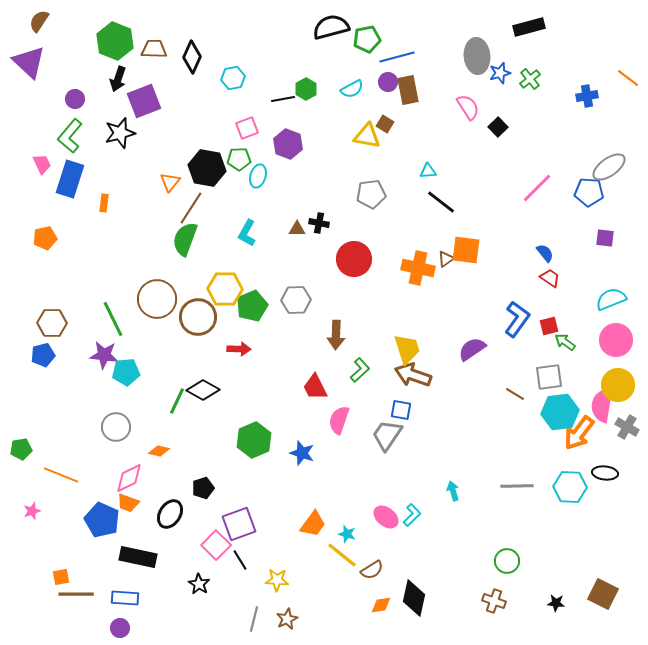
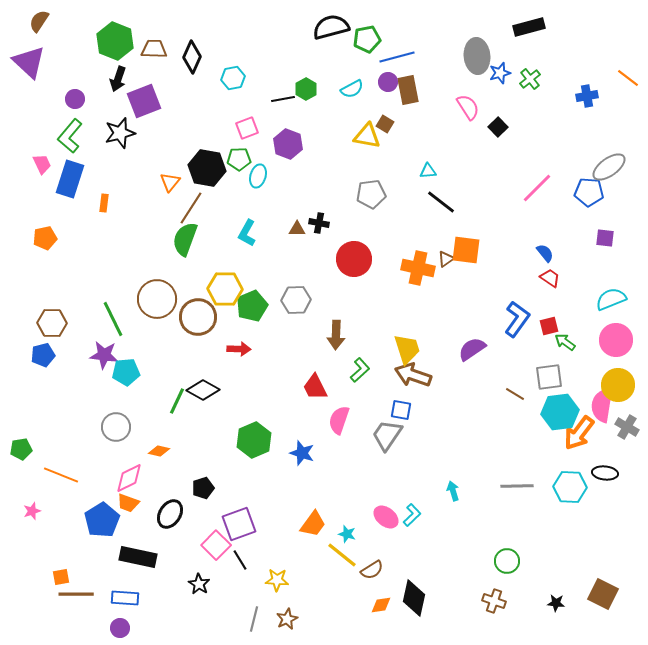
blue pentagon at (102, 520): rotated 16 degrees clockwise
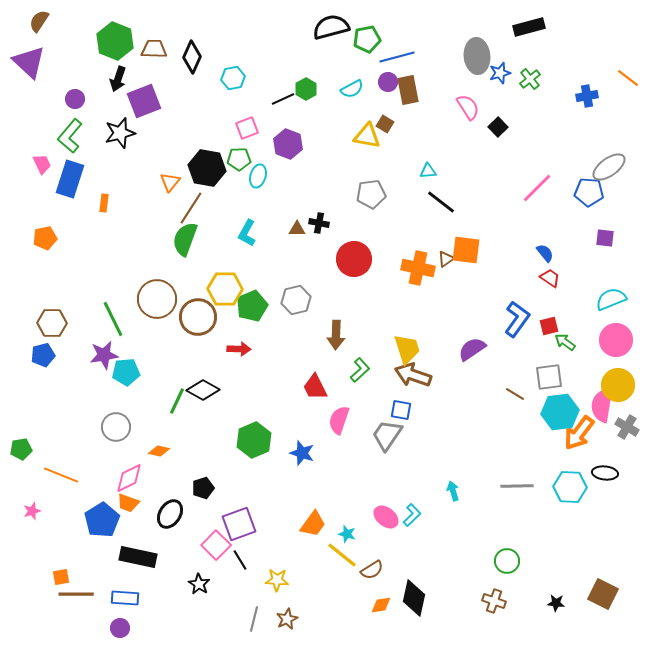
black line at (283, 99): rotated 15 degrees counterclockwise
gray hexagon at (296, 300): rotated 12 degrees counterclockwise
purple star at (104, 355): rotated 16 degrees counterclockwise
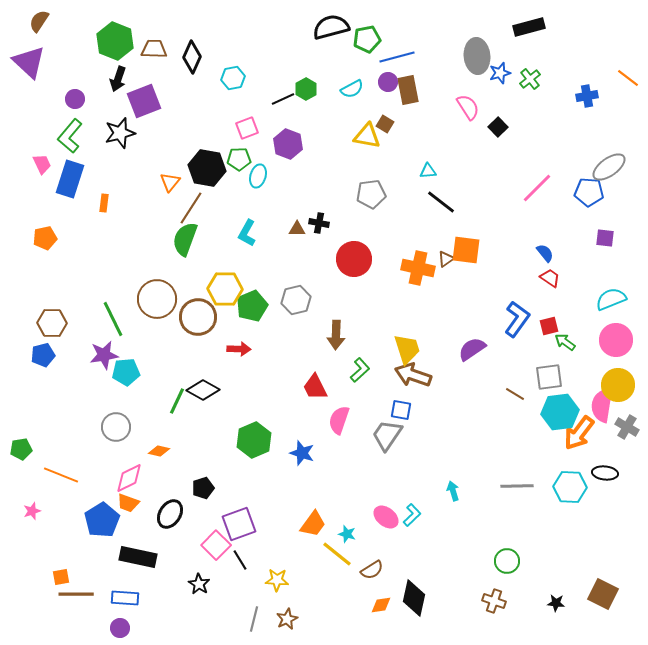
yellow line at (342, 555): moved 5 px left, 1 px up
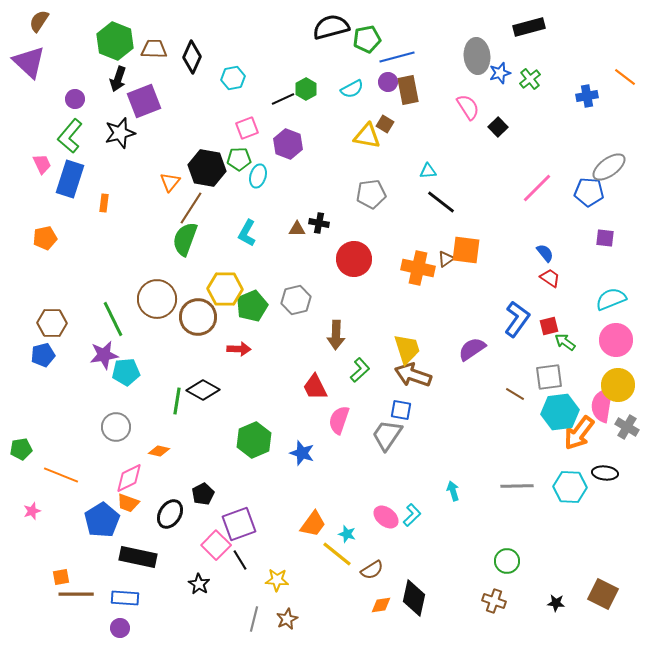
orange line at (628, 78): moved 3 px left, 1 px up
green line at (177, 401): rotated 16 degrees counterclockwise
black pentagon at (203, 488): moved 6 px down; rotated 10 degrees counterclockwise
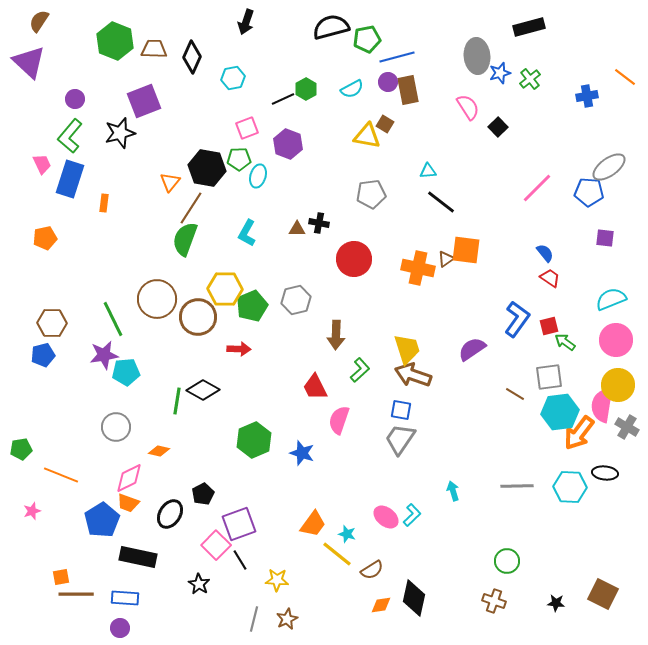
black arrow at (118, 79): moved 128 px right, 57 px up
gray trapezoid at (387, 435): moved 13 px right, 4 px down
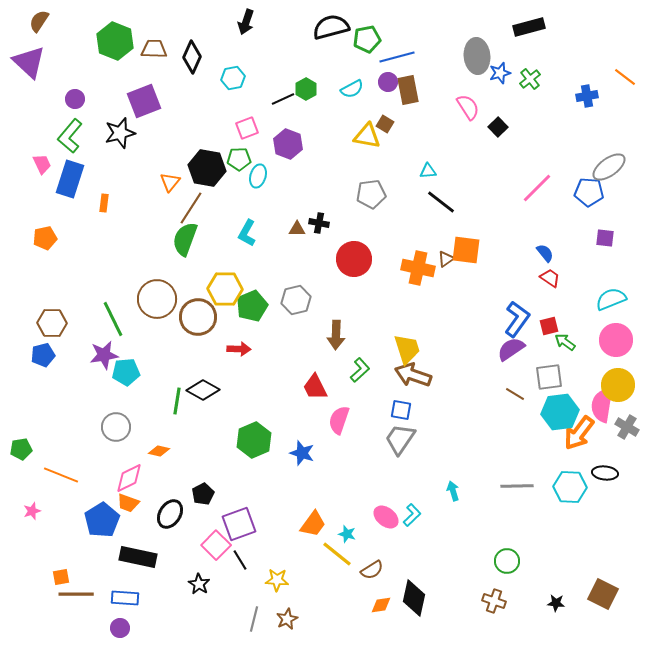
purple semicircle at (472, 349): moved 39 px right
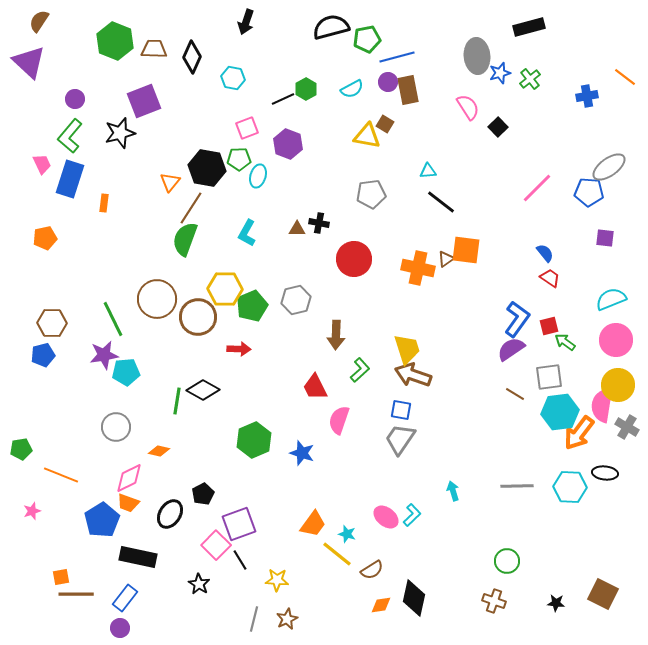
cyan hexagon at (233, 78): rotated 20 degrees clockwise
blue rectangle at (125, 598): rotated 56 degrees counterclockwise
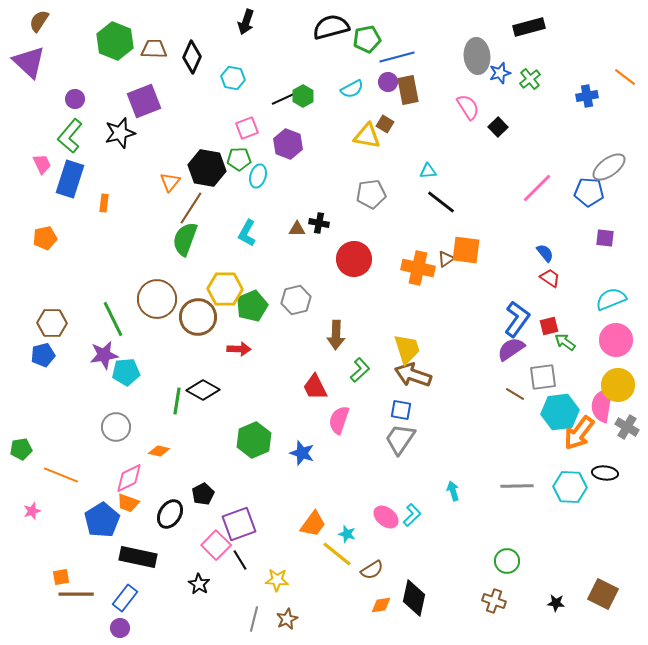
green hexagon at (306, 89): moved 3 px left, 7 px down
gray square at (549, 377): moved 6 px left
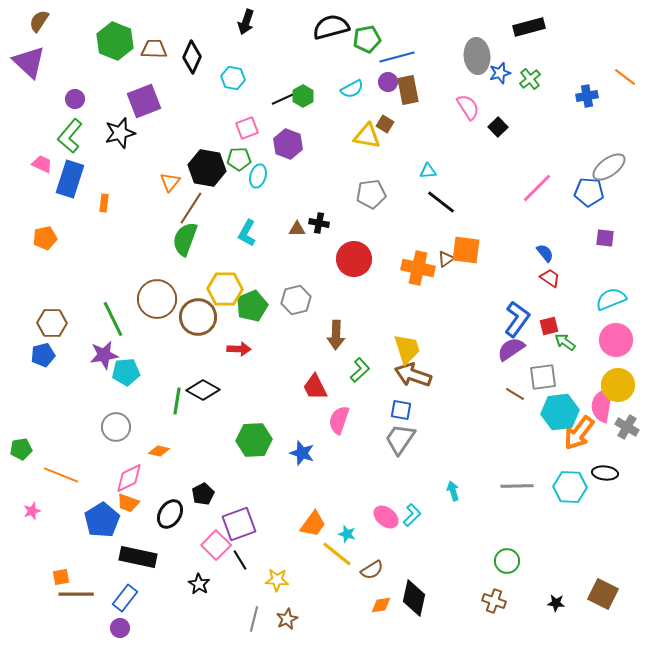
pink trapezoid at (42, 164): rotated 40 degrees counterclockwise
green hexagon at (254, 440): rotated 20 degrees clockwise
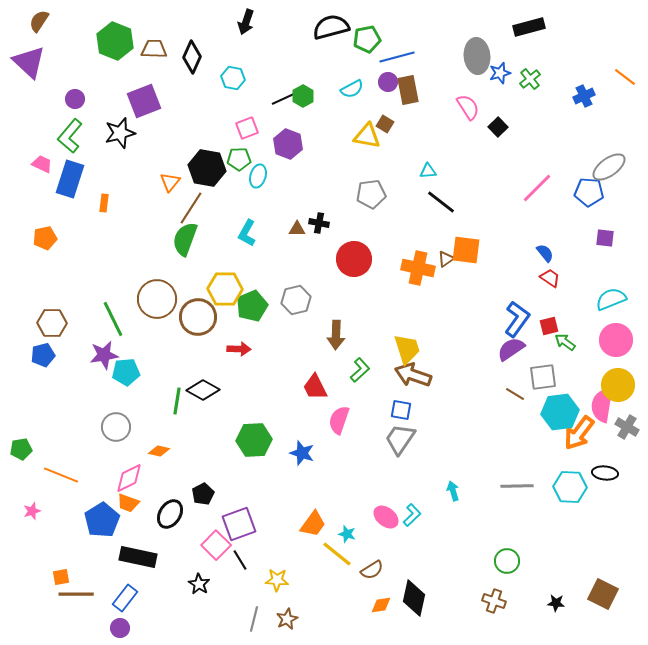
blue cross at (587, 96): moved 3 px left; rotated 15 degrees counterclockwise
